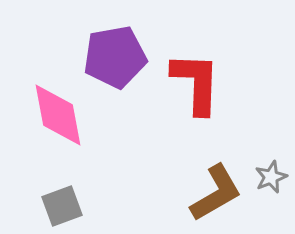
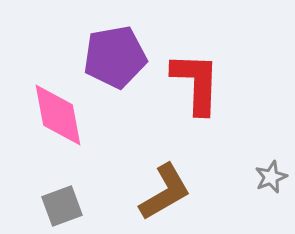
brown L-shape: moved 51 px left, 1 px up
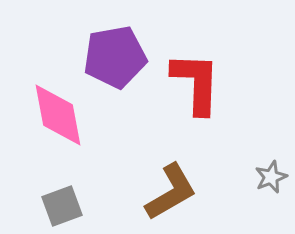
brown L-shape: moved 6 px right
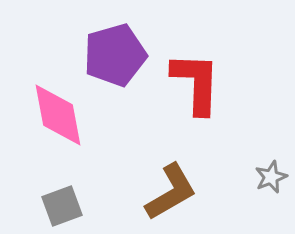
purple pentagon: moved 2 px up; rotated 6 degrees counterclockwise
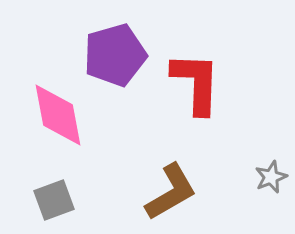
gray square: moved 8 px left, 6 px up
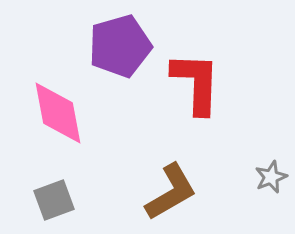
purple pentagon: moved 5 px right, 9 px up
pink diamond: moved 2 px up
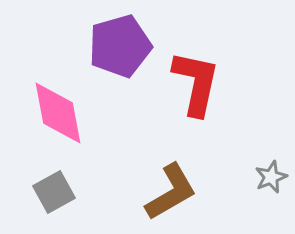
red L-shape: rotated 10 degrees clockwise
gray square: moved 8 px up; rotated 9 degrees counterclockwise
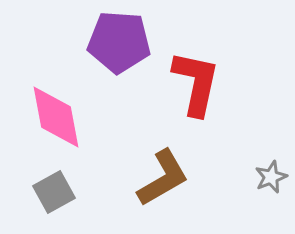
purple pentagon: moved 1 px left, 4 px up; rotated 20 degrees clockwise
pink diamond: moved 2 px left, 4 px down
brown L-shape: moved 8 px left, 14 px up
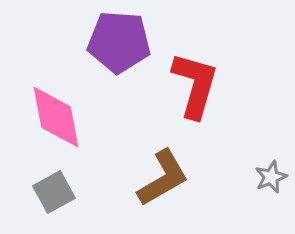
red L-shape: moved 1 px left, 2 px down; rotated 4 degrees clockwise
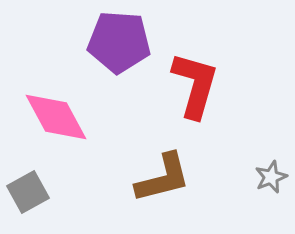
pink diamond: rotated 18 degrees counterclockwise
brown L-shape: rotated 16 degrees clockwise
gray square: moved 26 px left
